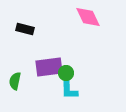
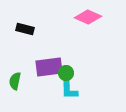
pink diamond: rotated 40 degrees counterclockwise
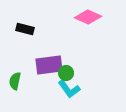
purple rectangle: moved 2 px up
cyan L-shape: rotated 35 degrees counterclockwise
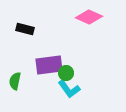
pink diamond: moved 1 px right
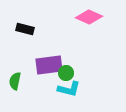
cyan L-shape: rotated 40 degrees counterclockwise
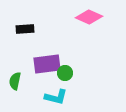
black rectangle: rotated 18 degrees counterclockwise
purple rectangle: moved 2 px left, 1 px up
green circle: moved 1 px left
cyan L-shape: moved 13 px left, 8 px down
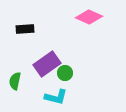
purple rectangle: rotated 28 degrees counterclockwise
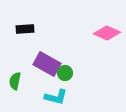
pink diamond: moved 18 px right, 16 px down
purple rectangle: rotated 64 degrees clockwise
